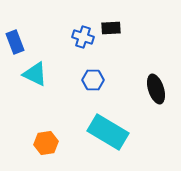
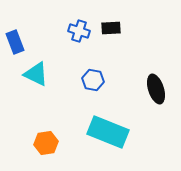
blue cross: moved 4 px left, 6 px up
cyan triangle: moved 1 px right
blue hexagon: rotated 10 degrees clockwise
cyan rectangle: rotated 9 degrees counterclockwise
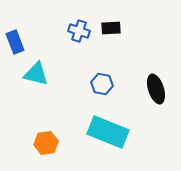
cyan triangle: rotated 12 degrees counterclockwise
blue hexagon: moved 9 px right, 4 px down
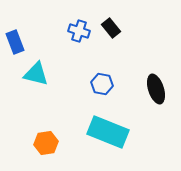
black rectangle: rotated 54 degrees clockwise
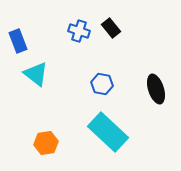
blue rectangle: moved 3 px right, 1 px up
cyan triangle: rotated 24 degrees clockwise
cyan rectangle: rotated 21 degrees clockwise
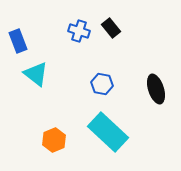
orange hexagon: moved 8 px right, 3 px up; rotated 15 degrees counterclockwise
